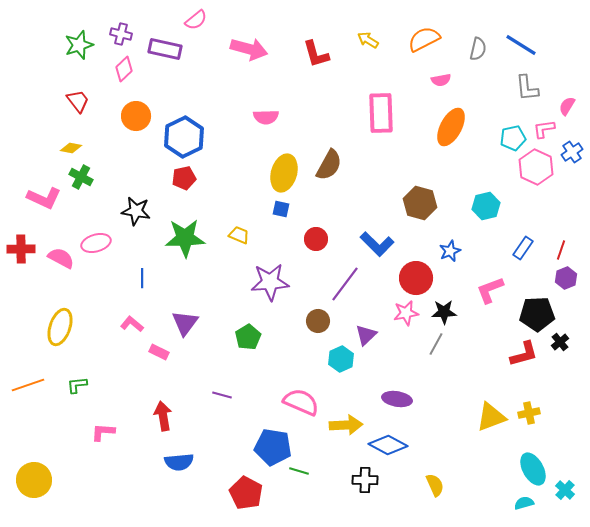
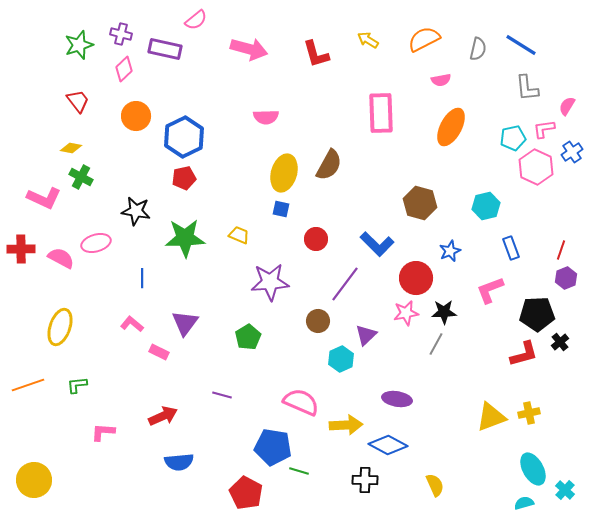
blue rectangle at (523, 248): moved 12 px left; rotated 55 degrees counterclockwise
red arrow at (163, 416): rotated 76 degrees clockwise
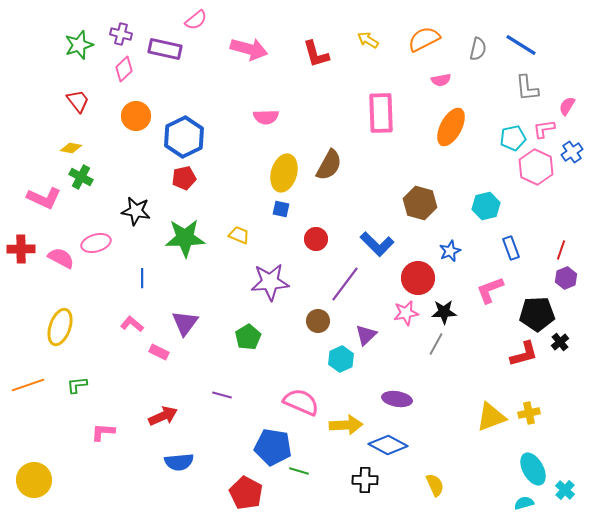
red circle at (416, 278): moved 2 px right
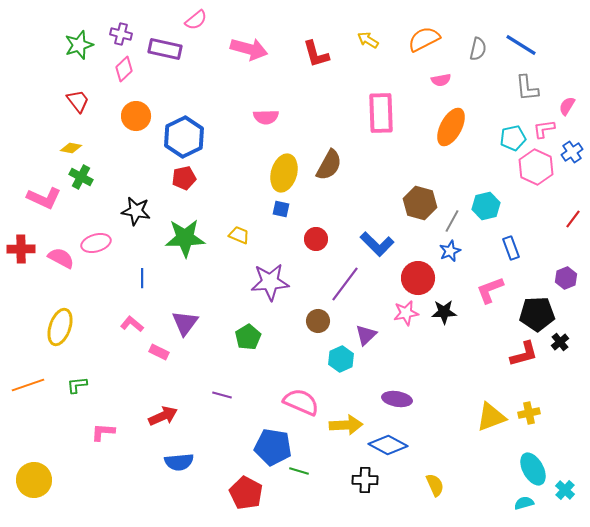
red line at (561, 250): moved 12 px right, 31 px up; rotated 18 degrees clockwise
gray line at (436, 344): moved 16 px right, 123 px up
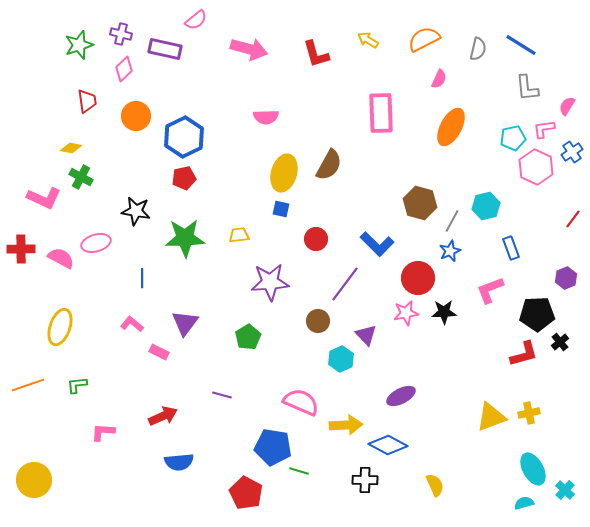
pink semicircle at (441, 80): moved 2 px left, 1 px up; rotated 54 degrees counterclockwise
red trapezoid at (78, 101): moved 9 px right; rotated 30 degrees clockwise
yellow trapezoid at (239, 235): rotated 30 degrees counterclockwise
purple triangle at (366, 335): rotated 30 degrees counterclockwise
purple ellipse at (397, 399): moved 4 px right, 3 px up; rotated 36 degrees counterclockwise
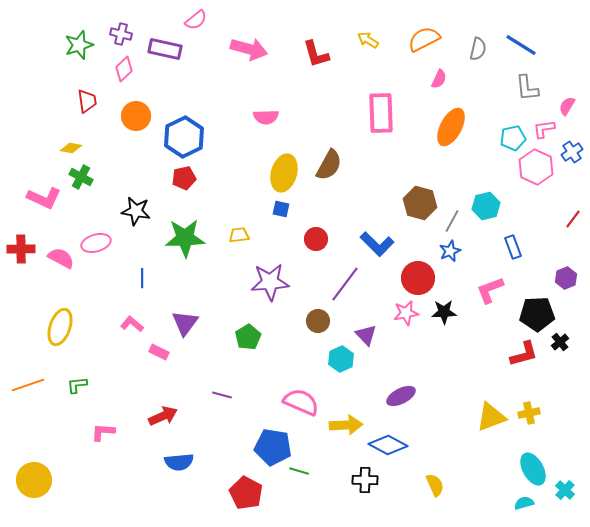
blue rectangle at (511, 248): moved 2 px right, 1 px up
